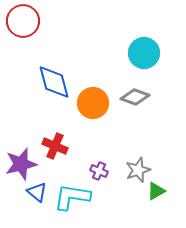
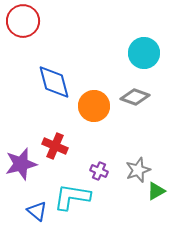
orange circle: moved 1 px right, 3 px down
blue triangle: moved 19 px down
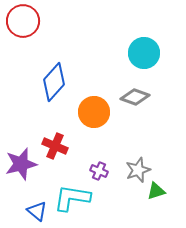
blue diamond: rotated 57 degrees clockwise
orange circle: moved 6 px down
green triangle: rotated 12 degrees clockwise
cyan L-shape: moved 1 px down
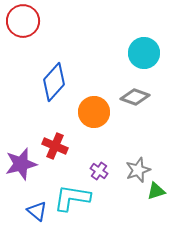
purple cross: rotated 12 degrees clockwise
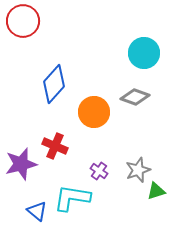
blue diamond: moved 2 px down
